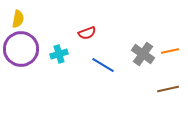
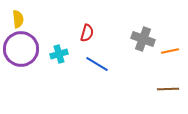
yellow semicircle: rotated 18 degrees counterclockwise
red semicircle: rotated 54 degrees counterclockwise
gray cross: moved 15 px up; rotated 15 degrees counterclockwise
blue line: moved 6 px left, 1 px up
brown line: rotated 10 degrees clockwise
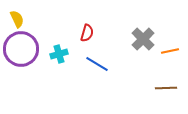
yellow semicircle: moved 1 px left; rotated 18 degrees counterclockwise
gray cross: rotated 25 degrees clockwise
brown line: moved 2 px left, 1 px up
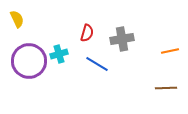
gray cross: moved 21 px left; rotated 35 degrees clockwise
purple circle: moved 8 px right, 12 px down
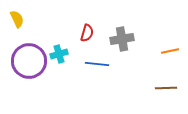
blue line: rotated 25 degrees counterclockwise
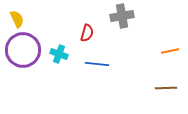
gray cross: moved 23 px up
cyan cross: rotated 36 degrees clockwise
purple circle: moved 6 px left, 11 px up
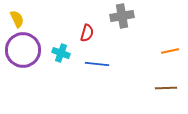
cyan cross: moved 2 px right, 1 px up
